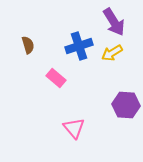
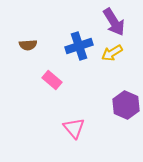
brown semicircle: rotated 102 degrees clockwise
pink rectangle: moved 4 px left, 2 px down
purple hexagon: rotated 20 degrees clockwise
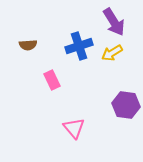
pink rectangle: rotated 24 degrees clockwise
purple hexagon: rotated 16 degrees counterclockwise
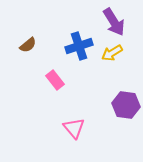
brown semicircle: rotated 36 degrees counterclockwise
pink rectangle: moved 3 px right; rotated 12 degrees counterclockwise
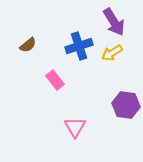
pink triangle: moved 1 px right, 1 px up; rotated 10 degrees clockwise
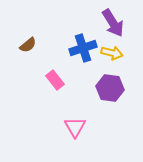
purple arrow: moved 1 px left, 1 px down
blue cross: moved 4 px right, 2 px down
yellow arrow: rotated 135 degrees counterclockwise
purple hexagon: moved 16 px left, 17 px up
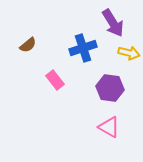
yellow arrow: moved 17 px right
pink triangle: moved 34 px right; rotated 30 degrees counterclockwise
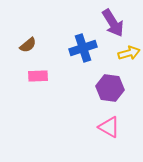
yellow arrow: rotated 30 degrees counterclockwise
pink rectangle: moved 17 px left, 4 px up; rotated 54 degrees counterclockwise
